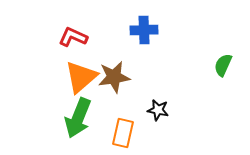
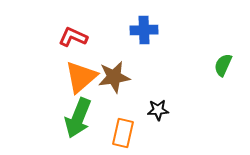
black star: rotated 15 degrees counterclockwise
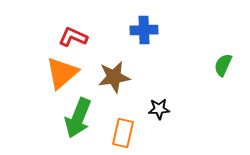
orange triangle: moved 19 px left, 4 px up
black star: moved 1 px right, 1 px up
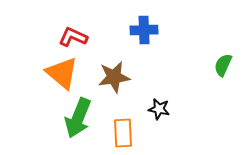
orange triangle: rotated 39 degrees counterclockwise
black star: rotated 15 degrees clockwise
orange rectangle: rotated 16 degrees counterclockwise
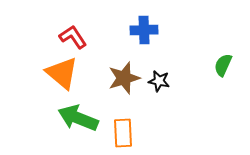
red L-shape: rotated 32 degrees clockwise
brown star: moved 10 px right, 1 px down; rotated 8 degrees counterclockwise
black star: moved 28 px up
green arrow: rotated 90 degrees clockwise
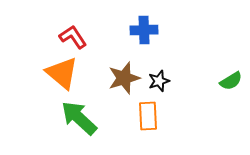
green semicircle: moved 8 px right, 16 px down; rotated 145 degrees counterclockwise
black star: rotated 30 degrees counterclockwise
green arrow: moved 1 px right; rotated 21 degrees clockwise
orange rectangle: moved 25 px right, 17 px up
